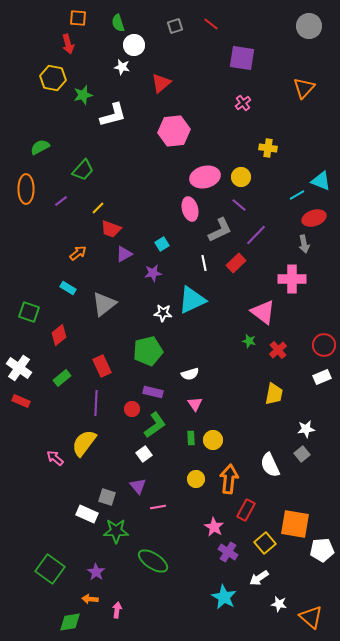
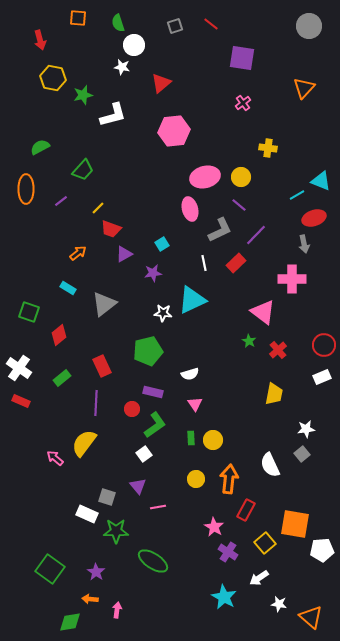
red arrow at (68, 44): moved 28 px left, 4 px up
green star at (249, 341): rotated 16 degrees clockwise
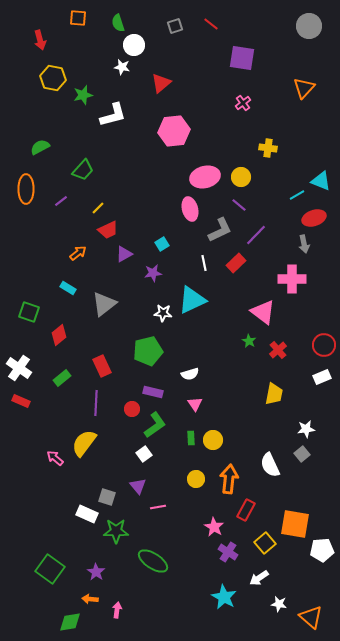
red trapezoid at (111, 229): moved 3 px left, 1 px down; rotated 45 degrees counterclockwise
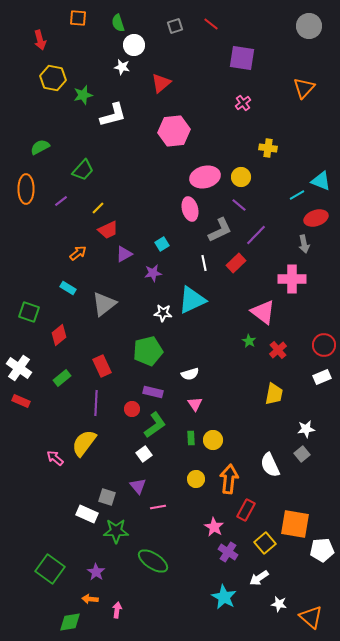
red ellipse at (314, 218): moved 2 px right
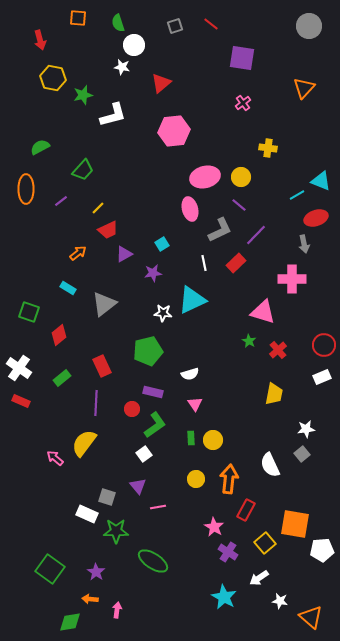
pink triangle at (263, 312): rotated 20 degrees counterclockwise
white star at (279, 604): moved 1 px right, 3 px up
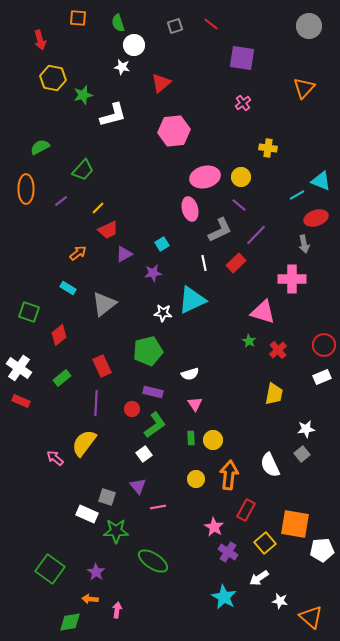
orange arrow at (229, 479): moved 4 px up
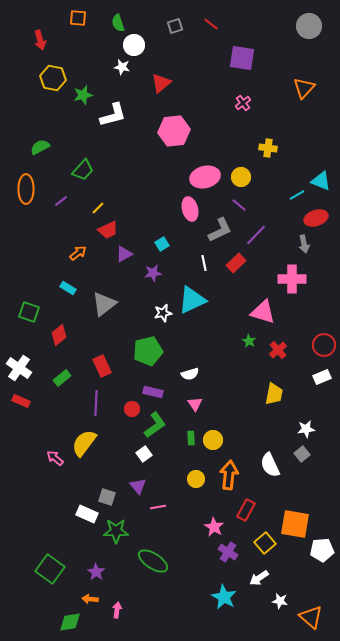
white star at (163, 313): rotated 18 degrees counterclockwise
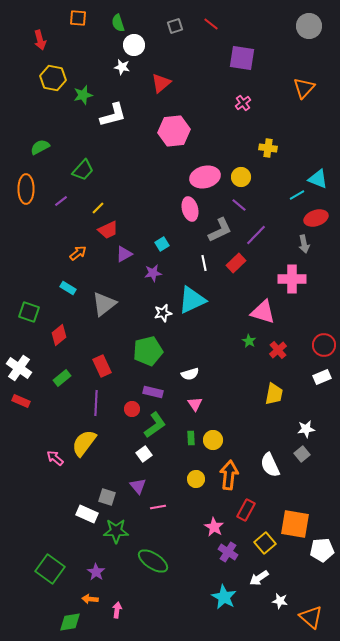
cyan triangle at (321, 181): moved 3 px left, 2 px up
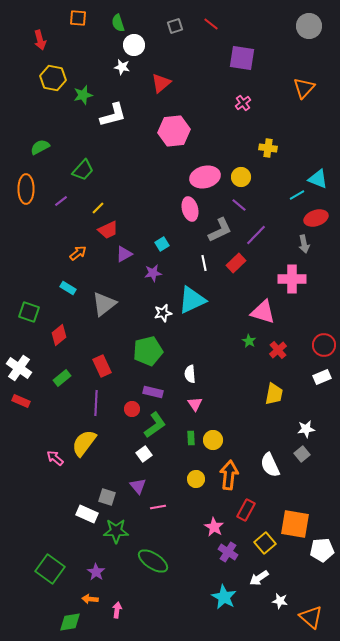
white semicircle at (190, 374): rotated 102 degrees clockwise
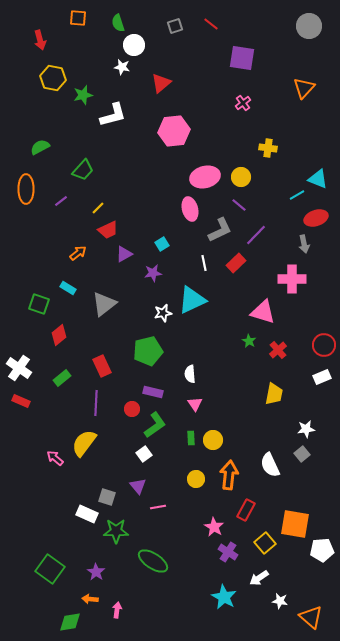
green square at (29, 312): moved 10 px right, 8 px up
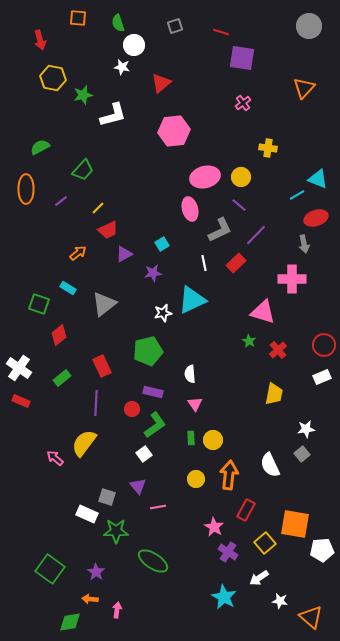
red line at (211, 24): moved 10 px right, 8 px down; rotated 21 degrees counterclockwise
